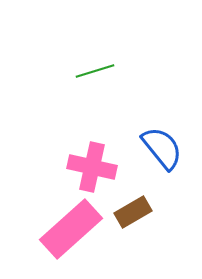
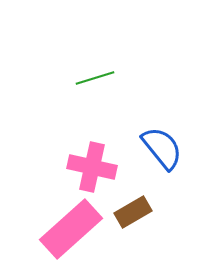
green line: moved 7 px down
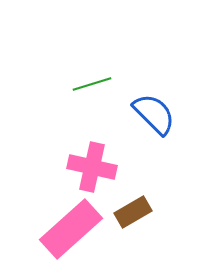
green line: moved 3 px left, 6 px down
blue semicircle: moved 8 px left, 34 px up; rotated 6 degrees counterclockwise
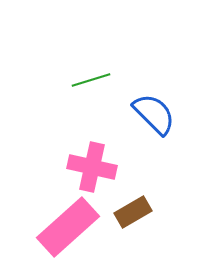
green line: moved 1 px left, 4 px up
pink rectangle: moved 3 px left, 2 px up
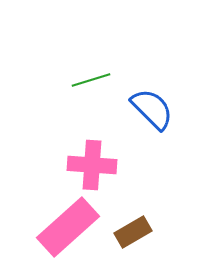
blue semicircle: moved 2 px left, 5 px up
pink cross: moved 2 px up; rotated 9 degrees counterclockwise
brown rectangle: moved 20 px down
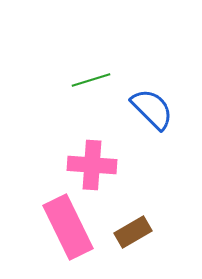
pink rectangle: rotated 74 degrees counterclockwise
